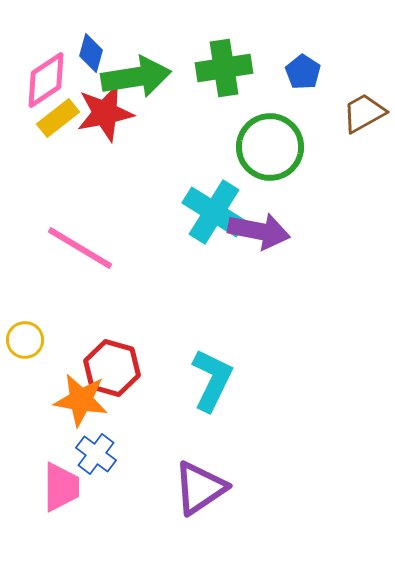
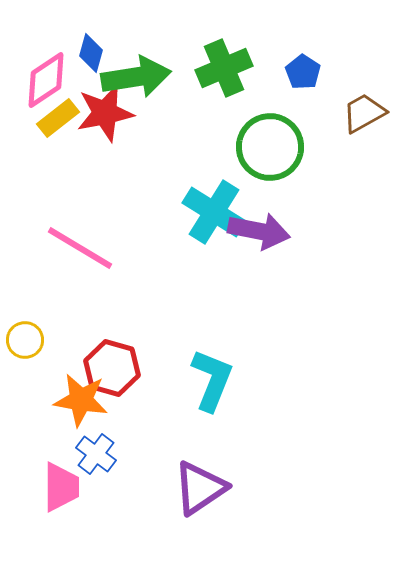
green cross: rotated 14 degrees counterclockwise
cyan L-shape: rotated 4 degrees counterclockwise
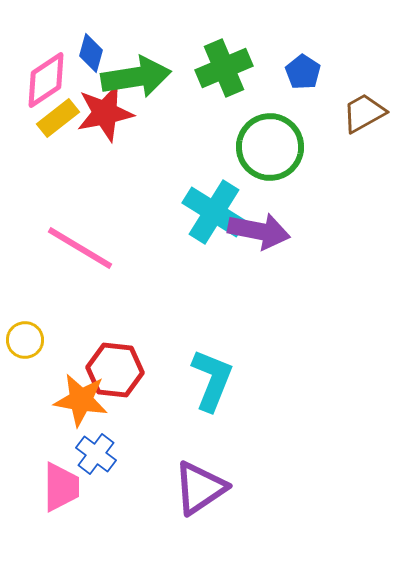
red hexagon: moved 3 px right, 2 px down; rotated 10 degrees counterclockwise
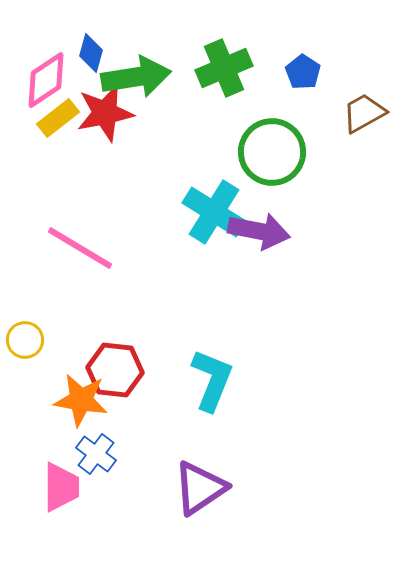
green circle: moved 2 px right, 5 px down
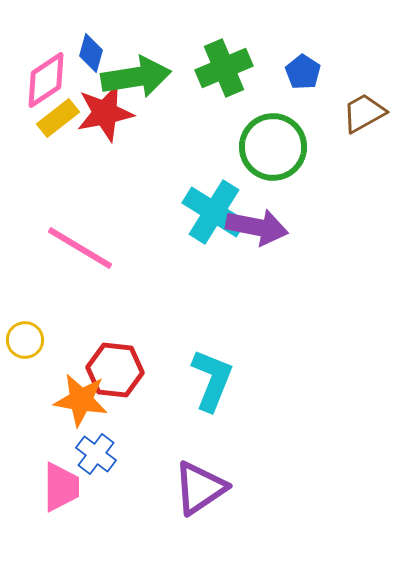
green circle: moved 1 px right, 5 px up
purple arrow: moved 2 px left, 4 px up
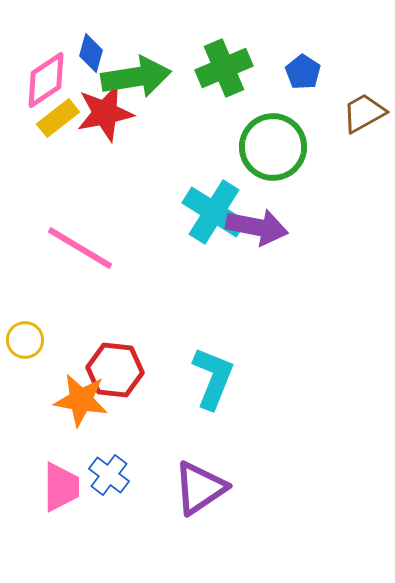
cyan L-shape: moved 1 px right, 2 px up
blue cross: moved 13 px right, 21 px down
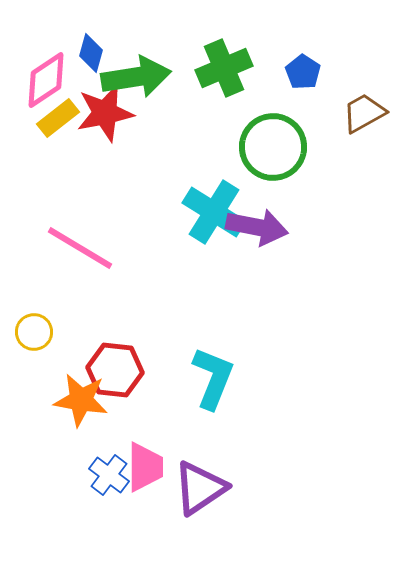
yellow circle: moved 9 px right, 8 px up
pink trapezoid: moved 84 px right, 20 px up
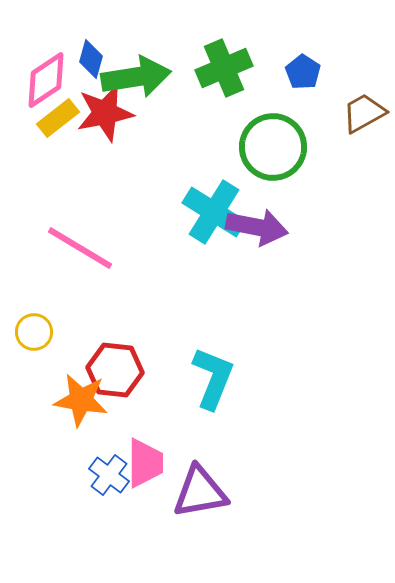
blue diamond: moved 6 px down
pink trapezoid: moved 4 px up
purple triangle: moved 4 px down; rotated 24 degrees clockwise
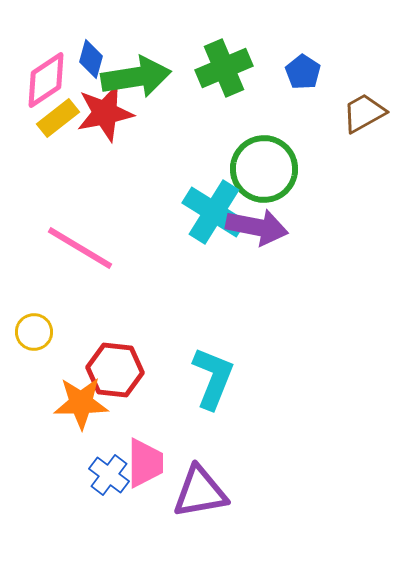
green circle: moved 9 px left, 22 px down
orange star: moved 3 px down; rotated 10 degrees counterclockwise
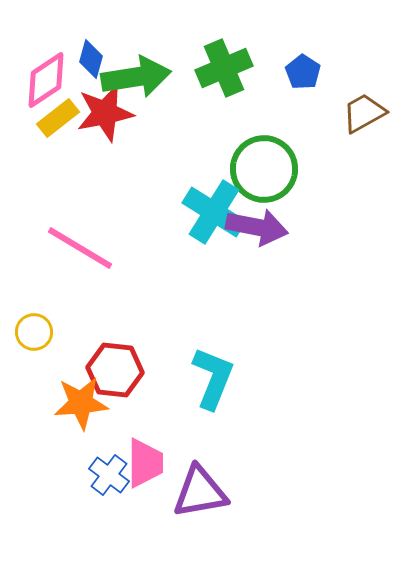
orange star: rotated 4 degrees counterclockwise
